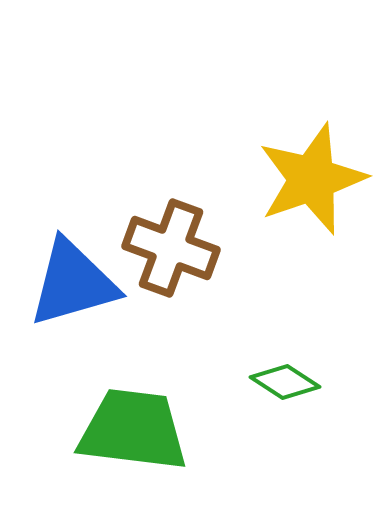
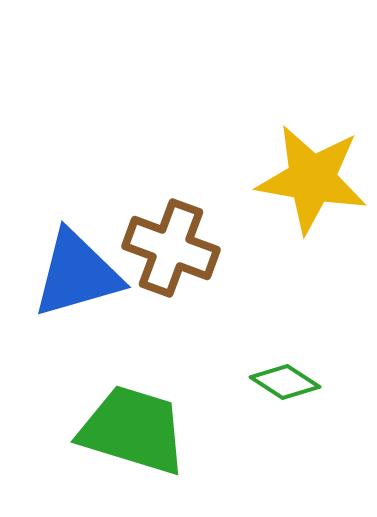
yellow star: rotated 29 degrees clockwise
blue triangle: moved 4 px right, 9 px up
green trapezoid: rotated 10 degrees clockwise
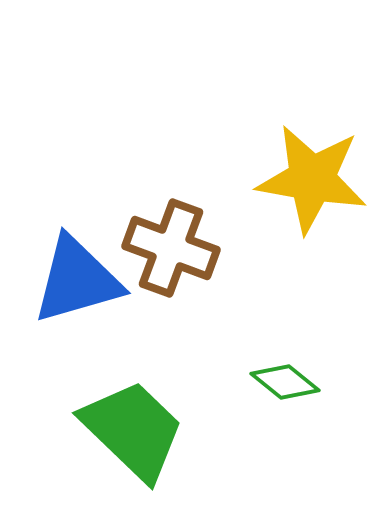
blue triangle: moved 6 px down
green diamond: rotated 6 degrees clockwise
green trapezoid: rotated 27 degrees clockwise
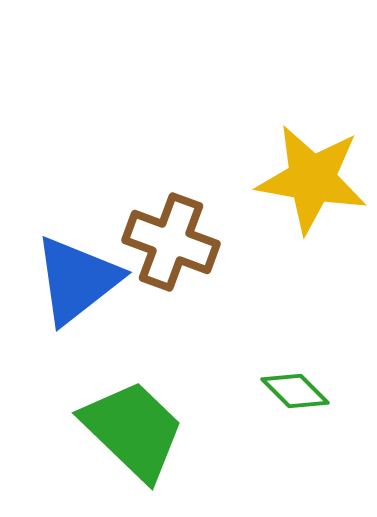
brown cross: moved 6 px up
blue triangle: rotated 22 degrees counterclockwise
green diamond: moved 10 px right, 9 px down; rotated 6 degrees clockwise
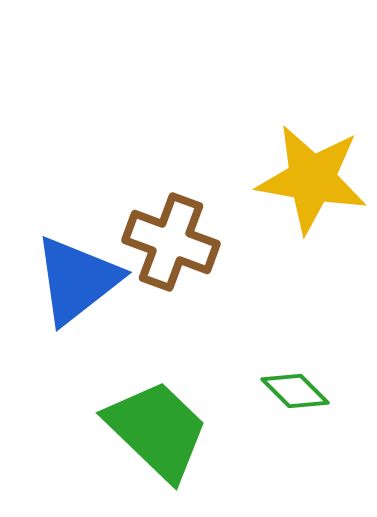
green trapezoid: moved 24 px right
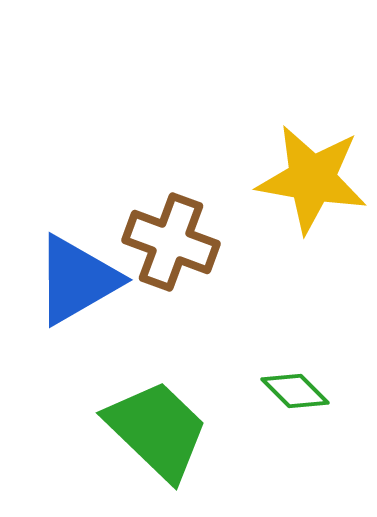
blue triangle: rotated 8 degrees clockwise
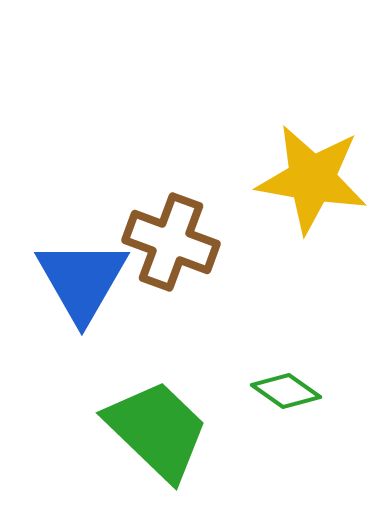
blue triangle: moved 5 px right; rotated 30 degrees counterclockwise
green diamond: moved 9 px left; rotated 10 degrees counterclockwise
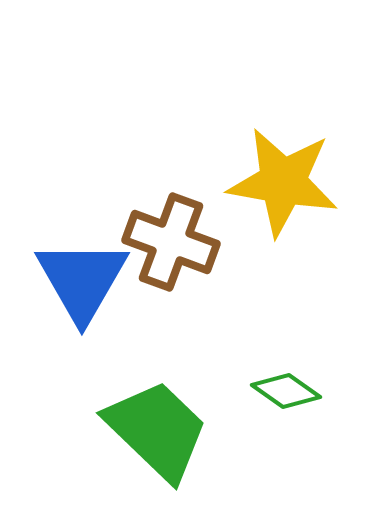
yellow star: moved 29 px left, 3 px down
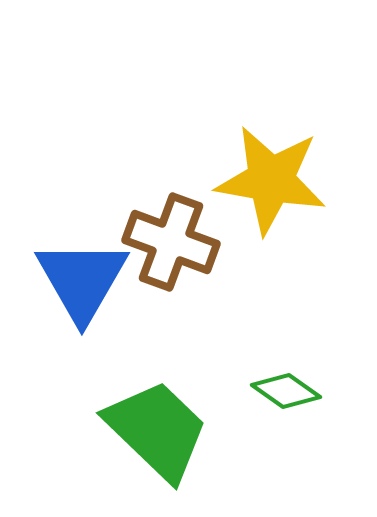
yellow star: moved 12 px left, 2 px up
